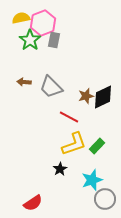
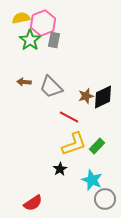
cyan star: rotated 30 degrees counterclockwise
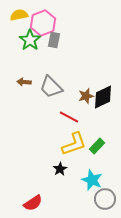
yellow semicircle: moved 2 px left, 3 px up
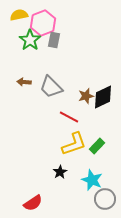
black star: moved 3 px down
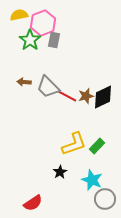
gray trapezoid: moved 3 px left
red line: moved 2 px left, 21 px up
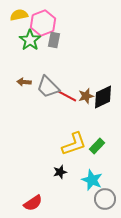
black star: rotated 16 degrees clockwise
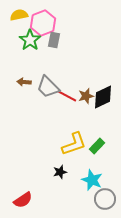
red semicircle: moved 10 px left, 3 px up
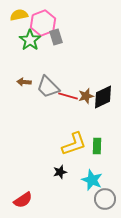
gray rectangle: moved 2 px right, 3 px up; rotated 28 degrees counterclockwise
red line: moved 1 px right; rotated 12 degrees counterclockwise
green rectangle: rotated 42 degrees counterclockwise
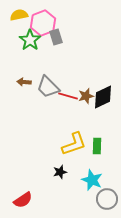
gray circle: moved 2 px right
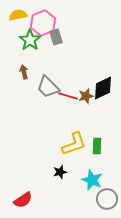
yellow semicircle: moved 1 px left
brown arrow: moved 10 px up; rotated 72 degrees clockwise
black diamond: moved 9 px up
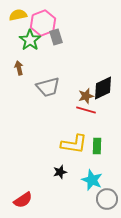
brown arrow: moved 5 px left, 4 px up
gray trapezoid: rotated 60 degrees counterclockwise
red line: moved 18 px right, 14 px down
yellow L-shape: rotated 28 degrees clockwise
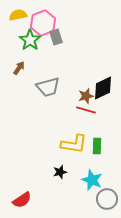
brown arrow: rotated 48 degrees clockwise
red semicircle: moved 1 px left
